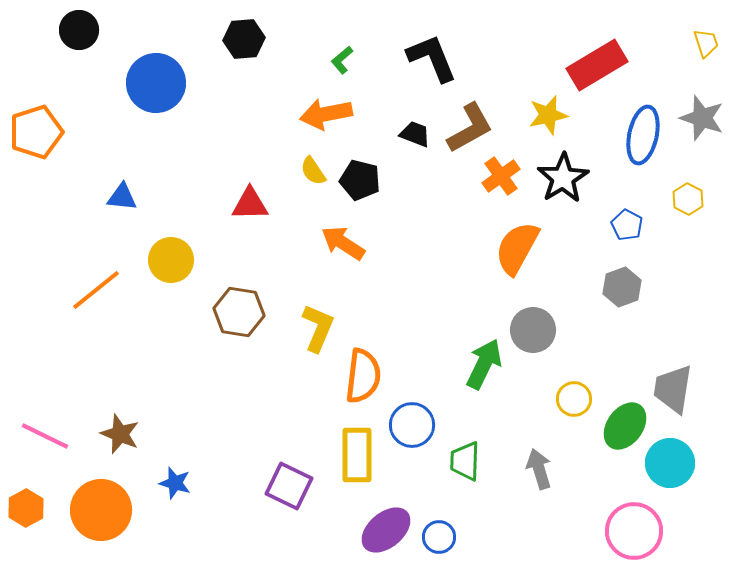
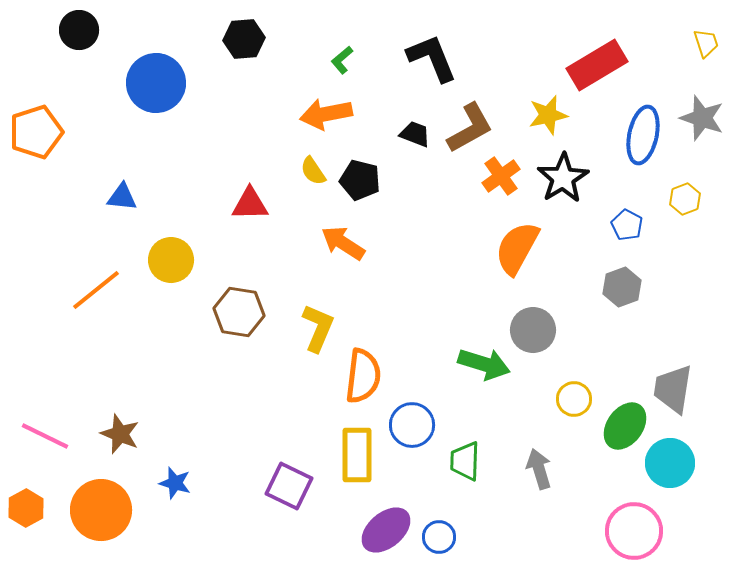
yellow hexagon at (688, 199): moved 3 px left; rotated 12 degrees clockwise
green arrow at (484, 364): rotated 81 degrees clockwise
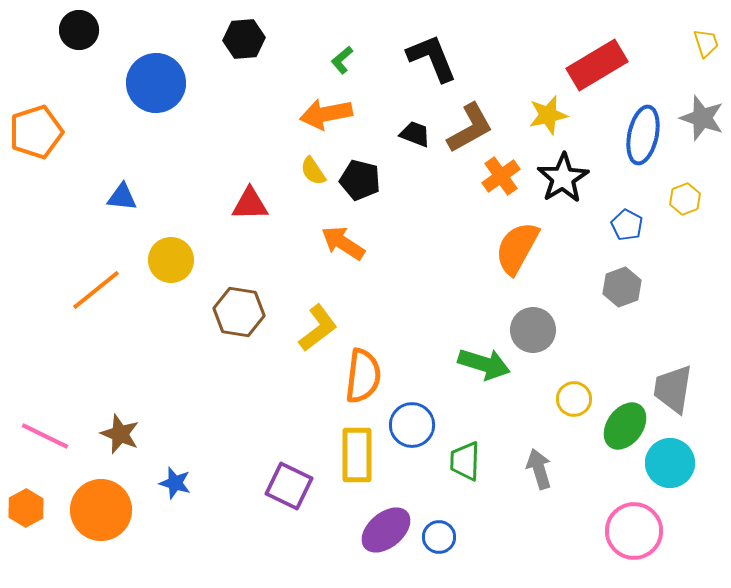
yellow L-shape at (318, 328): rotated 30 degrees clockwise
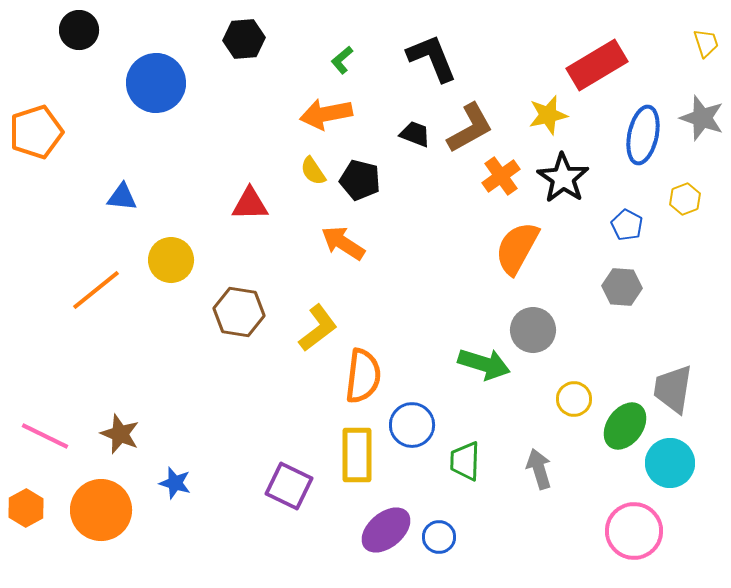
black star at (563, 178): rotated 6 degrees counterclockwise
gray hexagon at (622, 287): rotated 24 degrees clockwise
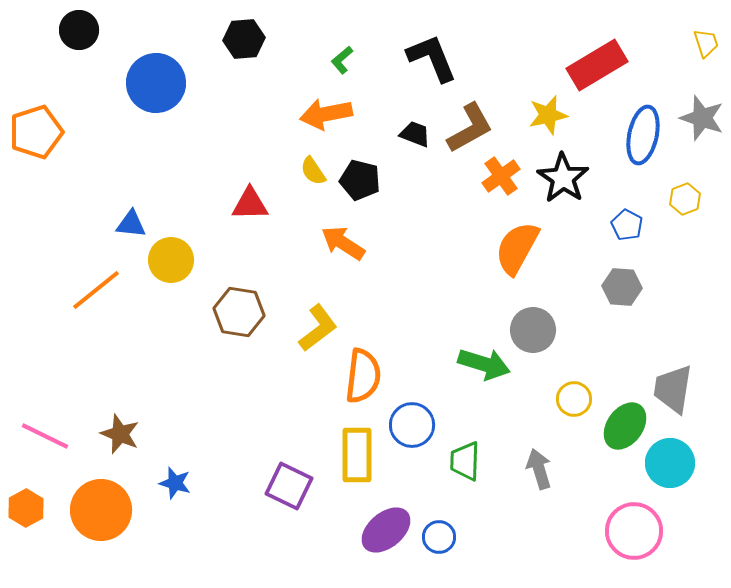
blue triangle at (122, 197): moved 9 px right, 27 px down
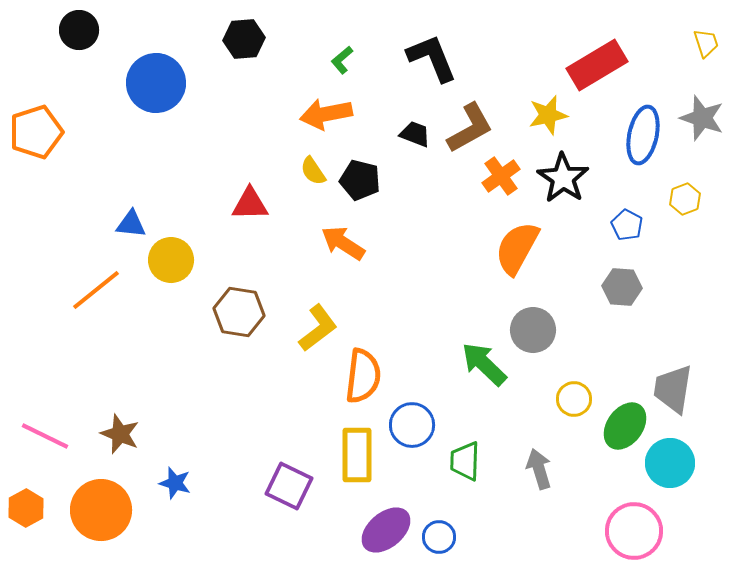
green arrow at (484, 364): rotated 153 degrees counterclockwise
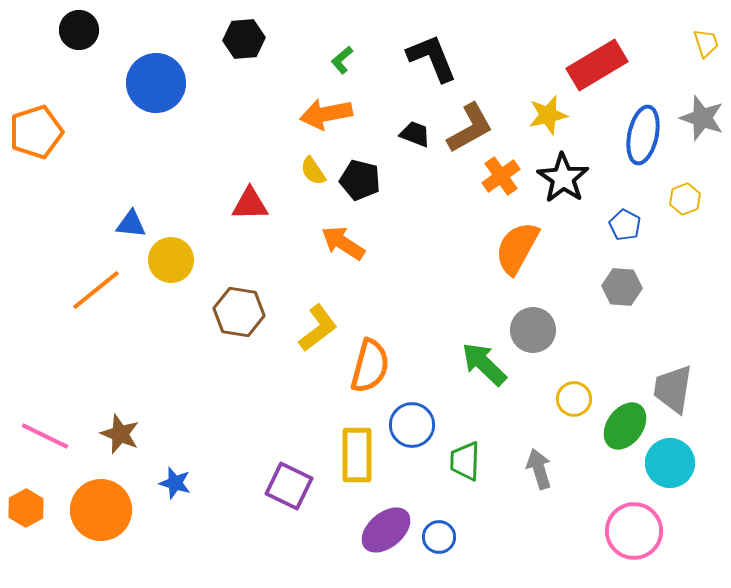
blue pentagon at (627, 225): moved 2 px left
orange semicircle at (363, 376): moved 7 px right, 10 px up; rotated 8 degrees clockwise
